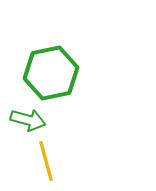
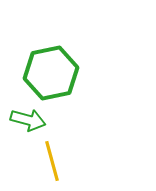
yellow line: moved 6 px right
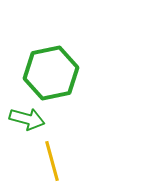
green arrow: moved 1 px left, 1 px up
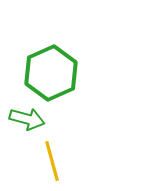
green hexagon: rotated 12 degrees counterclockwise
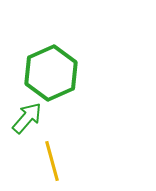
green arrow: moved 1 px up; rotated 64 degrees counterclockwise
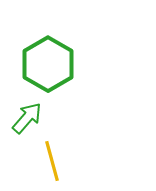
green hexagon: moved 3 px left, 9 px up; rotated 6 degrees counterclockwise
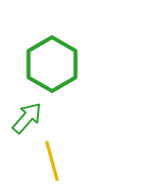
green hexagon: moved 4 px right
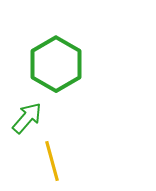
green hexagon: moved 4 px right
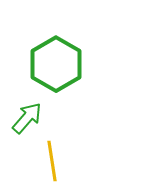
yellow line: rotated 6 degrees clockwise
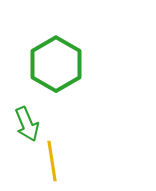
green arrow: moved 6 px down; rotated 116 degrees clockwise
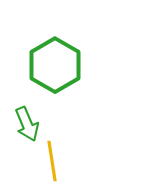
green hexagon: moved 1 px left, 1 px down
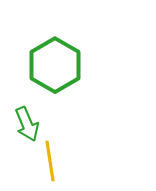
yellow line: moved 2 px left
